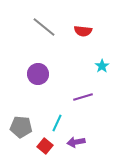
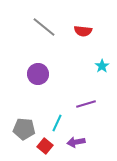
purple line: moved 3 px right, 7 px down
gray pentagon: moved 3 px right, 2 px down
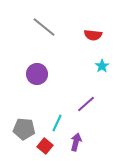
red semicircle: moved 10 px right, 4 px down
purple circle: moved 1 px left
purple line: rotated 24 degrees counterclockwise
purple arrow: rotated 114 degrees clockwise
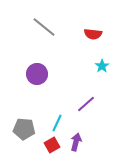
red semicircle: moved 1 px up
red square: moved 7 px right, 1 px up; rotated 21 degrees clockwise
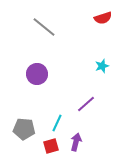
red semicircle: moved 10 px right, 16 px up; rotated 24 degrees counterclockwise
cyan star: rotated 16 degrees clockwise
red square: moved 1 px left, 1 px down; rotated 14 degrees clockwise
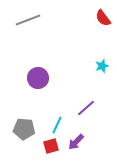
red semicircle: rotated 72 degrees clockwise
gray line: moved 16 px left, 7 px up; rotated 60 degrees counterclockwise
purple circle: moved 1 px right, 4 px down
purple line: moved 4 px down
cyan line: moved 2 px down
purple arrow: rotated 150 degrees counterclockwise
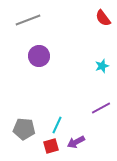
purple circle: moved 1 px right, 22 px up
purple line: moved 15 px right; rotated 12 degrees clockwise
purple arrow: rotated 18 degrees clockwise
